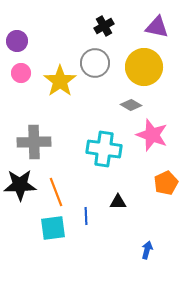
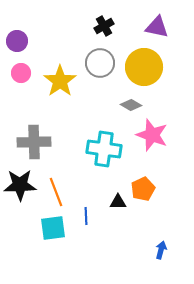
gray circle: moved 5 px right
orange pentagon: moved 23 px left, 6 px down
blue arrow: moved 14 px right
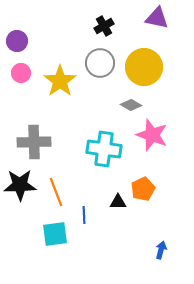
purple triangle: moved 9 px up
blue line: moved 2 px left, 1 px up
cyan square: moved 2 px right, 6 px down
